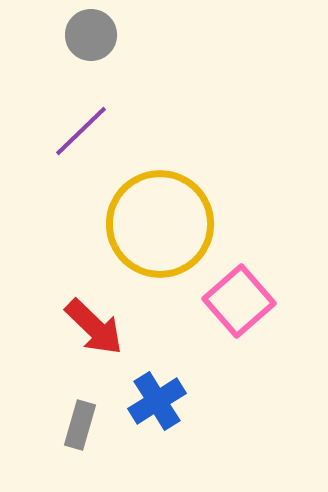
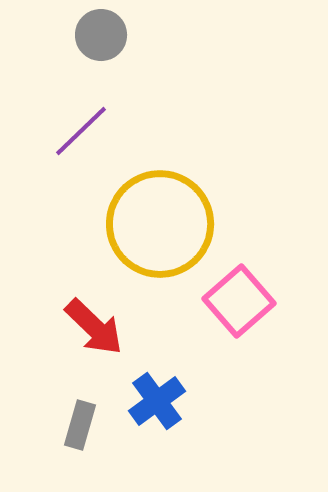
gray circle: moved 10 px right
blue cross: rotated 4 degrees counterclockwise
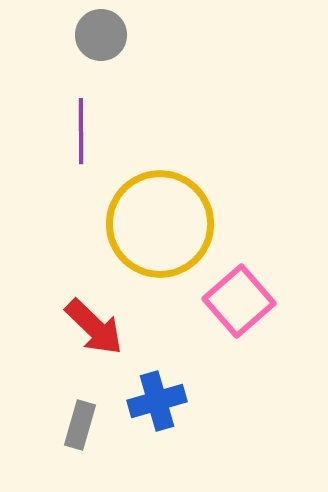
purple line: rotated 46 degrees counterclockwise
blue cross: rotated 20 degrees clockwise
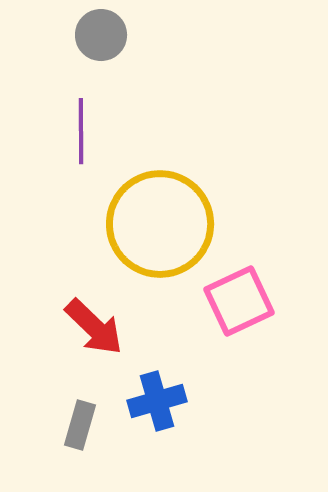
pink square: rotated 16 degrees clockwise
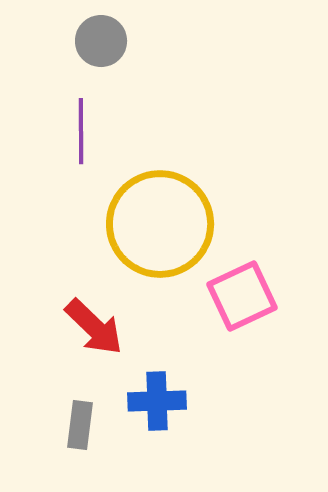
gray circle: moved 6 px down
pink square: moved 3 px right, 5 px up
blue cross: rotated 14 degrees clockwise
gray rectangle: rotated 9 degrees counterclockwise
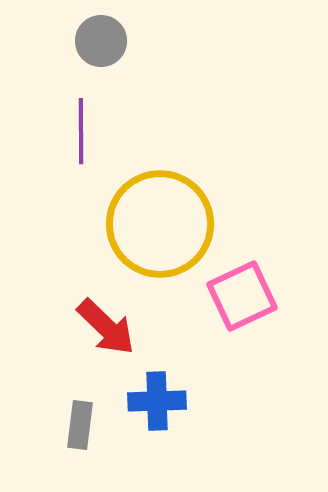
red arrow: moved 12 px right
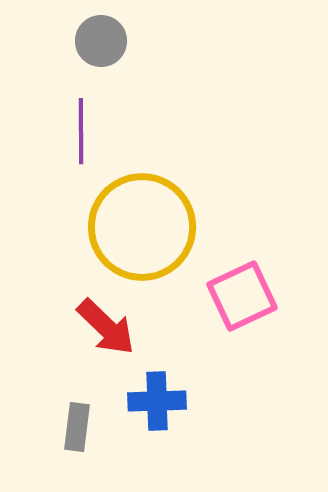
yellow circle: moved 18 px left, 3 px down
gray rectangle: moved 3 px left, 2 px down
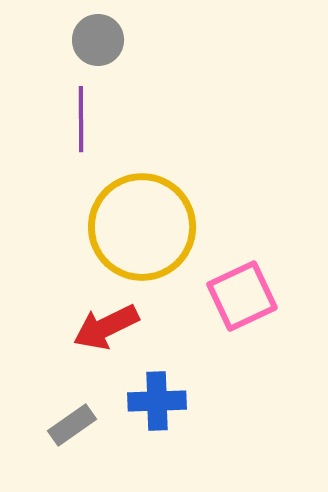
gray circle: moved 3 px left, 1 px up
purple line: moved 12 px up
red arrow: rotated 110 degrees clockwise
gray rectangle: moved 5 px left, 2 px up; rotated 48 degrees clockwise
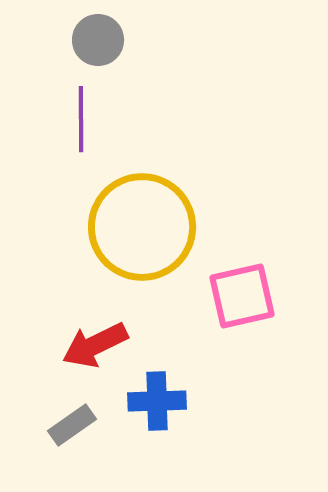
pink square: rotated 12 degrees clockwise
red arrow: moved 11 px left, 18 px down
